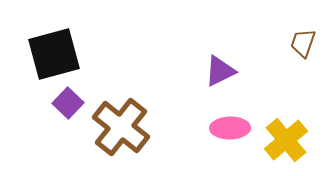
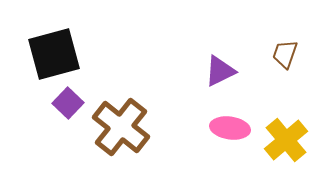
brown trapezoid: moved 18 px left, 11 px down
pink ellipse: rotated 9 degrees clockwise
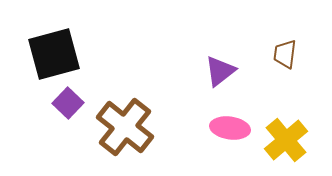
brown trapezoid: rotated 12 degrees counterclockwise
purple triangle: rotated 12 degrees counterclockwise
brown cross: moved 4 px right
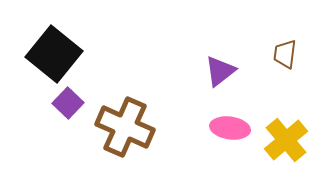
black square: rotated 36 degrees counterclockwise
brown cross: rotated 14 degrees counterclockwise
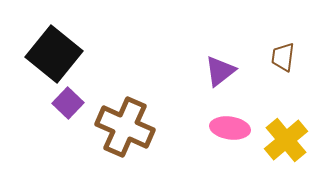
brown trapezoid: moved 2 px left, 3 px down
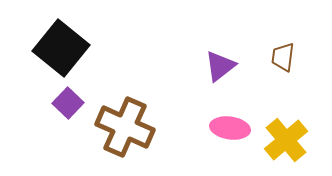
black square: moved 7 px right, 6 px up
purple triangle: moved 5 px up
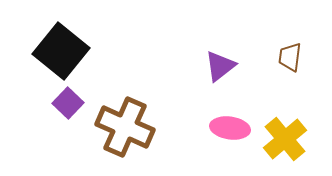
black square: moved 3 px down
brown trapezoid: moved 7 px right
yellow cross: moved 1 px left, 1 px up
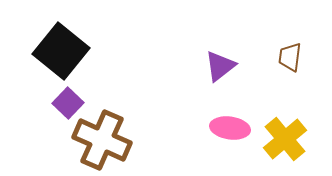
brown cross: moved 23 px left, 13 px down
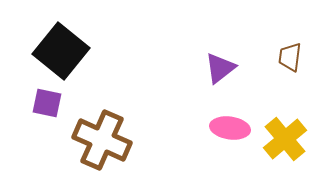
purple triangle: moved 2 px down
purple square: moved 21 px left; rotated 32 degrees counterclockwise
